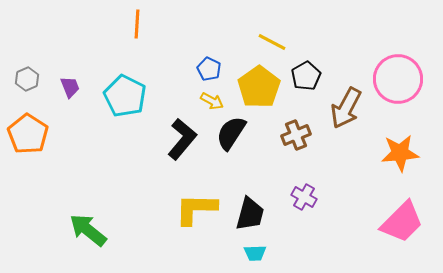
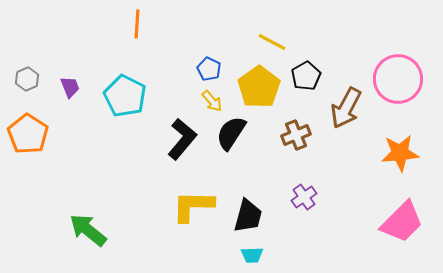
yellow arrow: rotated 20 degrees clockwise
purple cross: rotated 25 degrees clockwise
yellow L-shape: moved 3 px left, 3 px up
black trapezoid: moved 2 px left, 2 px down
cyan trapezoid: moved 3 px left, 2 px down
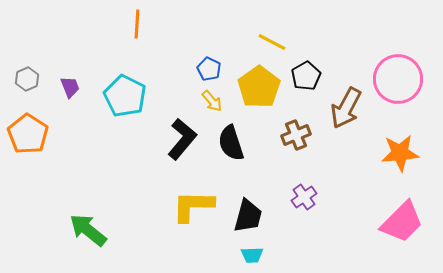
black semicircle: moved 10 px down; rotated 51 degrees counterclockwise
